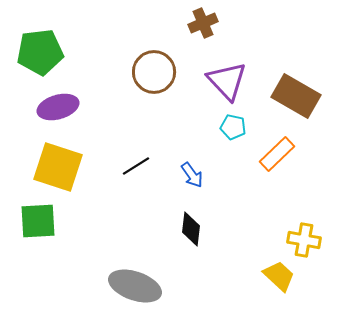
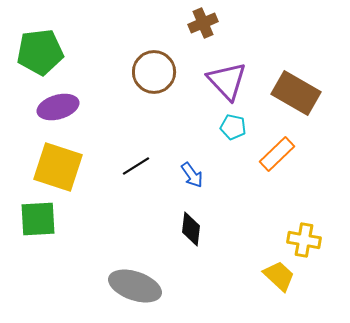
brown rectangle: moved 3 px up
green square: moved 2 px up
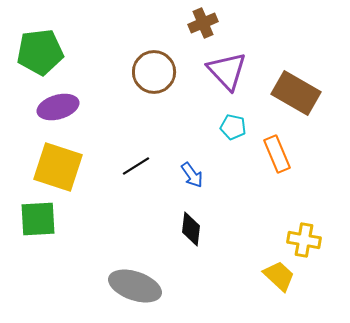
purple triangle: moved 10 px up
orange rectangle: rotated 69 degrees counterclockwise
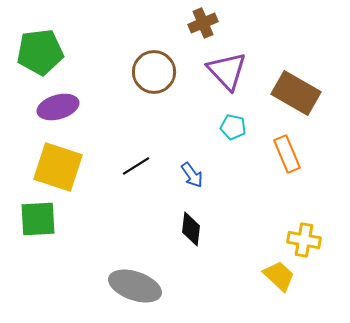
orange rectangle: moved 10 px right
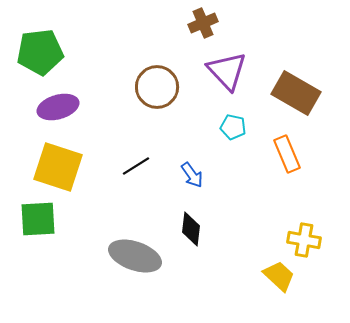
brown circle: moved 3 px right, 15 px down
gray ellipse: moved 30 px up
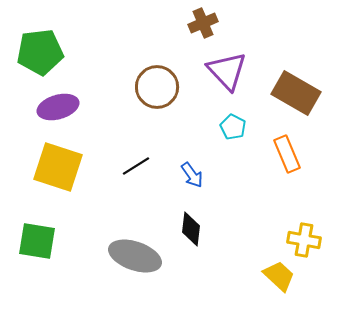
cyan pentagon: rotated 15 degrees clockwise
green square: moved 1 px left, 22 px down; rotated 12 degrees clockwise
